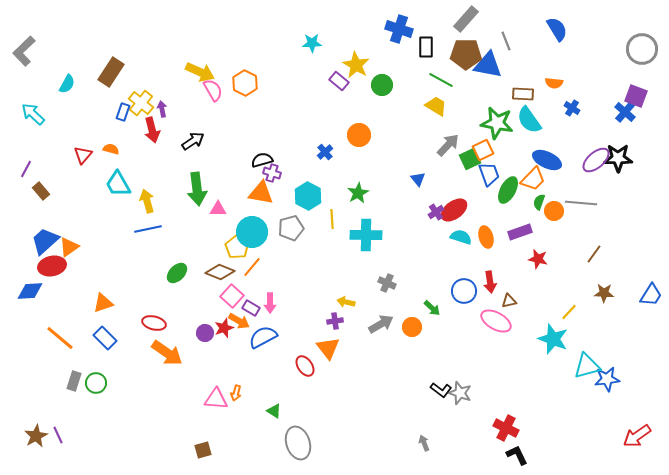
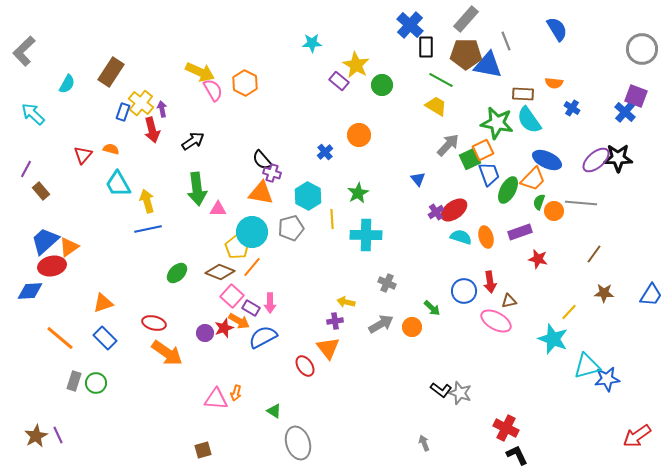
blue cross at (399, 29): moved 11 px right, 4 px up; rotated 24 degrees clockwise
black semicircle at (262, 160): rotated 115 degrees counterclockwise
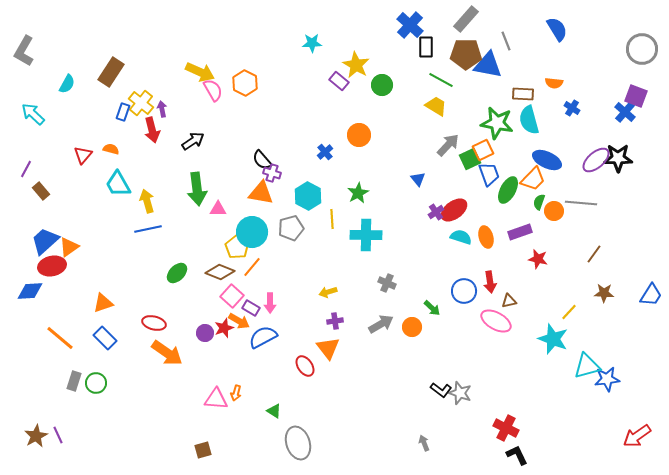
gray L-shape at (24, 51): rotated 16 degrees counterclockwise
cyan semicircle at (529, 120): rotated 20 degrees clockwise
yellow arrow at (346, 302): moved 18 px left, 10 px up; rotated 30 degrees counterclockwise
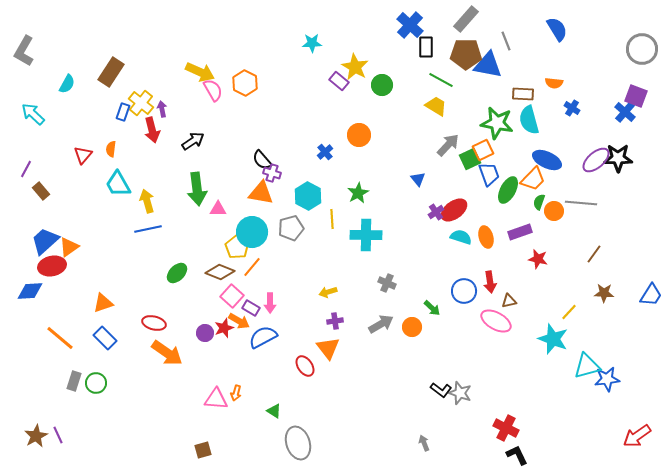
yellow star at (356, 65): moved 1 px left, 2 px down
orange semicircle at (111, 149): rotated 98 degrees counterclockwise
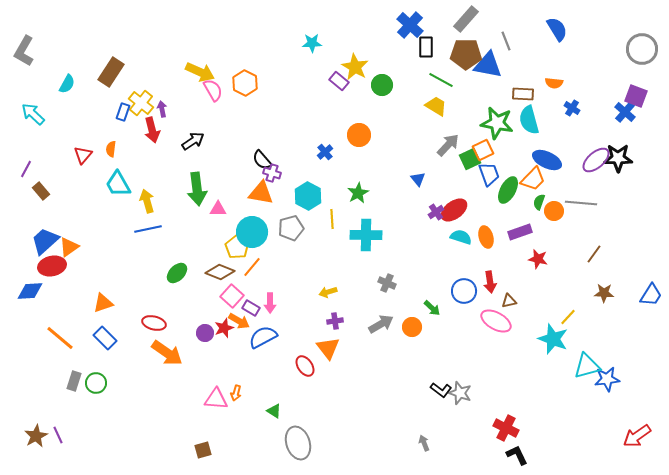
yellow line at (569, 312): moved 1 px left, 5 px down
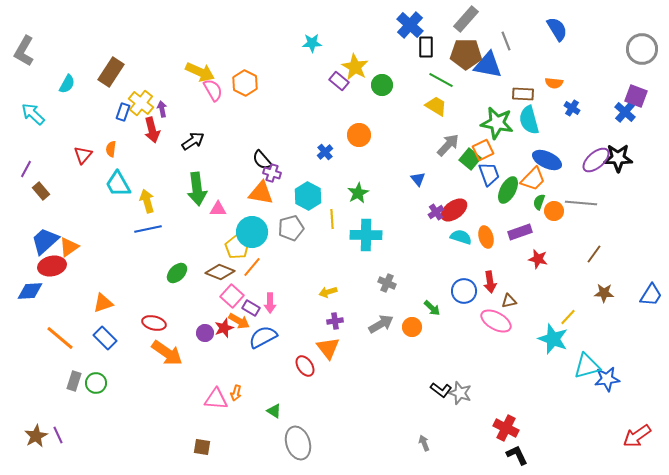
green square at (470, 159): rotated 25 degrees counterclockwise
brown square at (203, 450): moved 1 px left, 3 px up; rotated 24 degrees clockwise
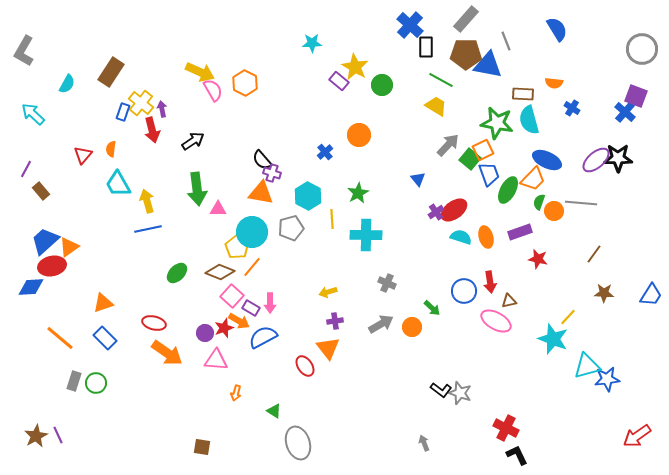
blue diamond at (30, 291): moved 1 px right, 4 px up
pink triangle at (216, 399): moved 39 px up
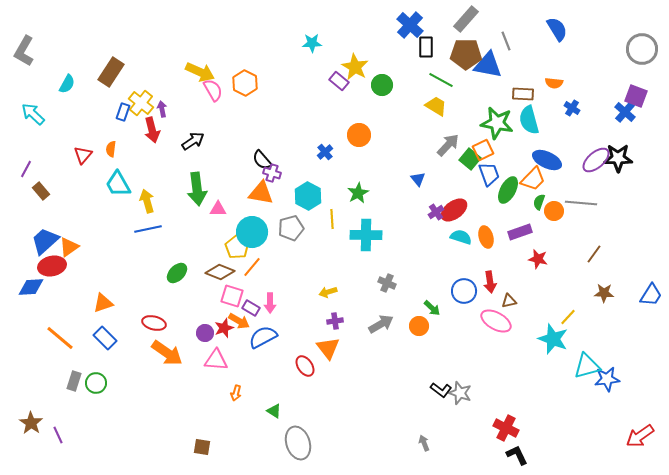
pink square at (232, 296): rotated 25 degrees counterclockwise
orange circle at (412, 327): moved 7 px right, 1 px up
brown star at (36, 436): moved 5 px left, 13 px up; rotated 10 degrees counterclockwise
red arrow at (637, 436): moved 3 px right
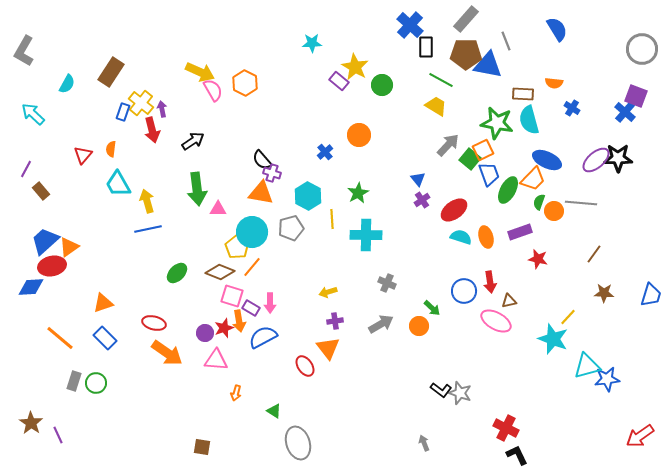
purple cross at (436, 212): moved 14 px left, 12 px up
blue trapezoid at (651, 295): rotated 15 degrees counterclockwise
orange arrow at (239, 321): rotated 50 degrees clockwise
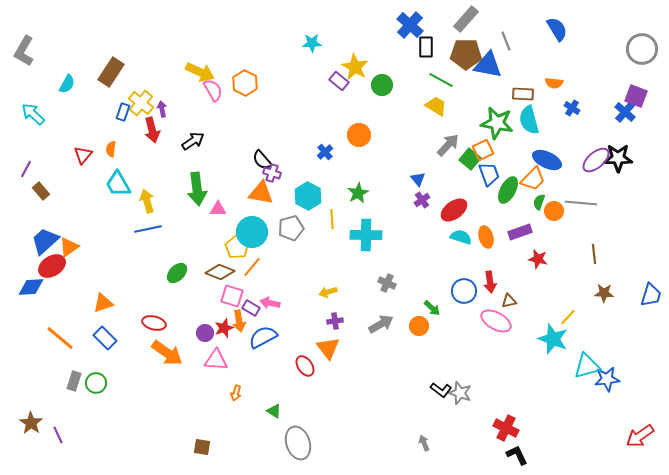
brown line at (594, 254): rotated 42 degrees counterclockwise
red ellipse at (52, 266): rotated 20 degrees counterclockwise
pink arrow at (270, 303): rotated 102 degrees clockwise
